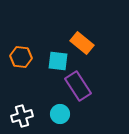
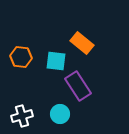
cyan square: moved 2 px left
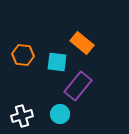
orange hexagon: moved 2 px right, 2 px up
cyan square: moved 1 px right, 1 px down
purple rectangle: rotated 72 degrees clockwise
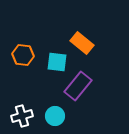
cyan circle: moved 5 px left, 2 px down
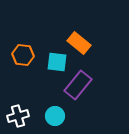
orange rectangle: moved 3 px left
purple rectangle: moved 1 px up
white cross: moved 4 px left
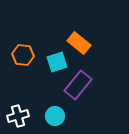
cyan square: rotated 25 degrees counterclockwise
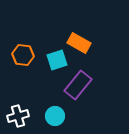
orange rectangle: rotated 10 degrees counterclockwise
cyan square: moved 2 px up
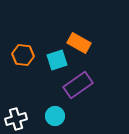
purple rectangle: rotated 16 degrees clockwise
white cross: moved 2 px left, 3 px down
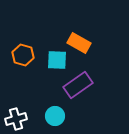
orange hexagon: rotated 10 degrees clockwise
cyan square: rotated 20 degrees clockwise
